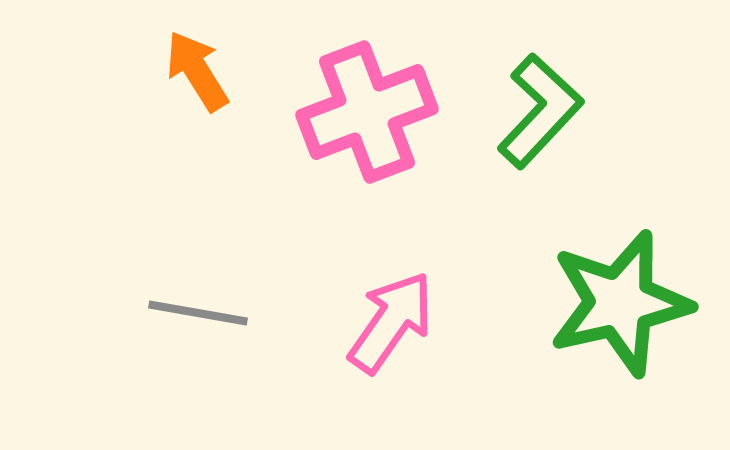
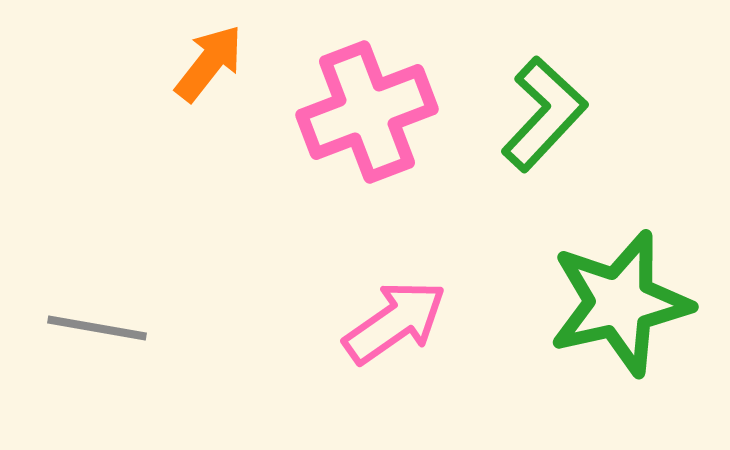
orange arrow: moved 12 px right, 8 px up; rotated 70 degrees clockwise
green L-shape: moved 4 px right, 3 px down
gray line: moved 101 px left, 15 px down
pink arrow: moved 4 px right; rotated 20 degrees clockwise
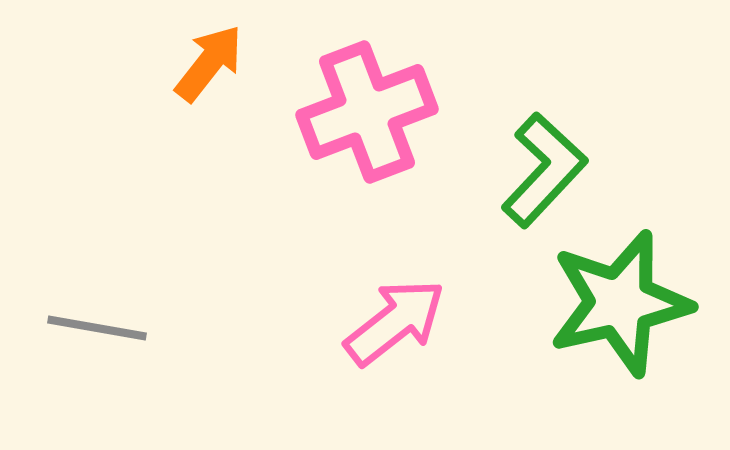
green L-shape: moved 56 px down
pink arrow: rotated 3 degrees counterclockwise
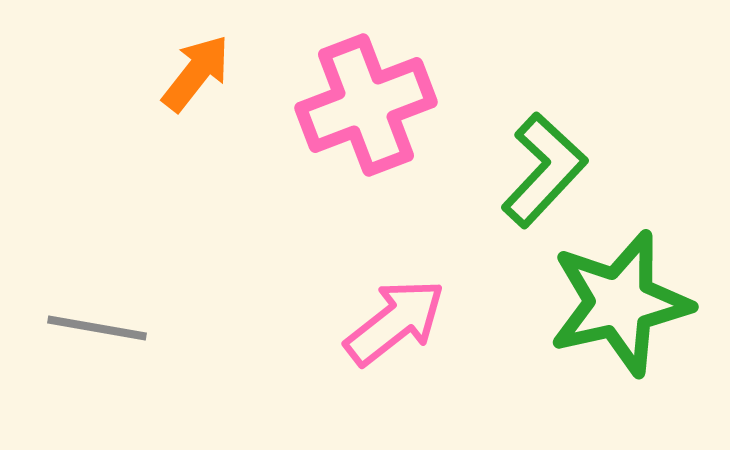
orange arrow: moved 13 px left, 10 px down
pink cross: moved 1 px left, 7 px up
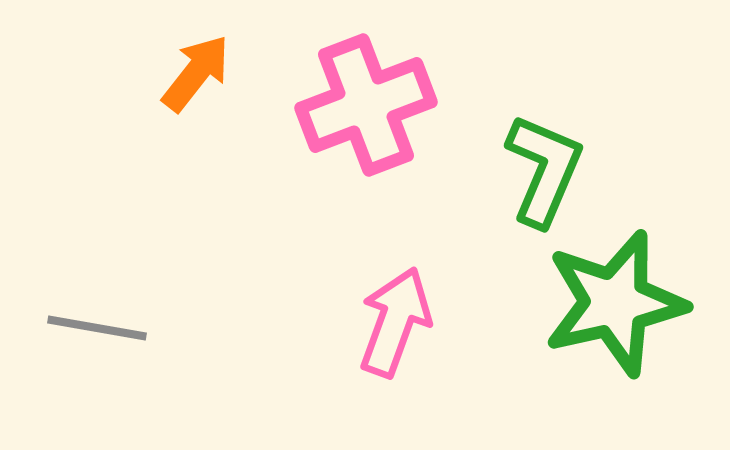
green L-shape: rotated 20 degrees counterclockwise
green star: moved 5 px left
pink arrow: rotated 32 degrees counterclockwise
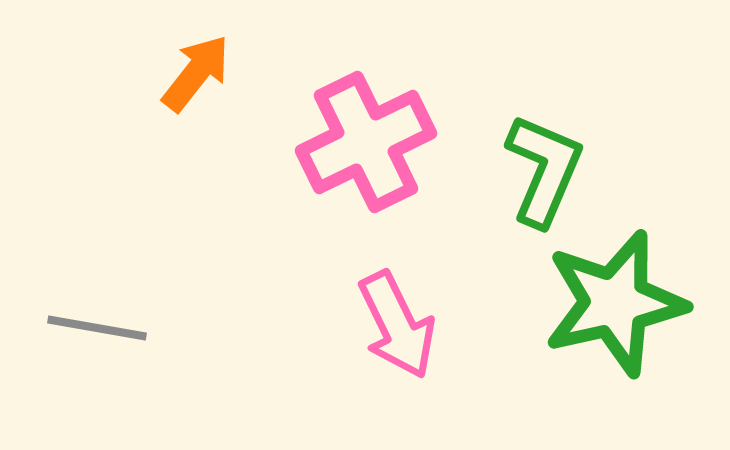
pink cross: moved 37 px down; rotated 5 degrees counterclockwise
pink arrow: moved 2 px right, 3 px down; rotated 134 degrees clockwise
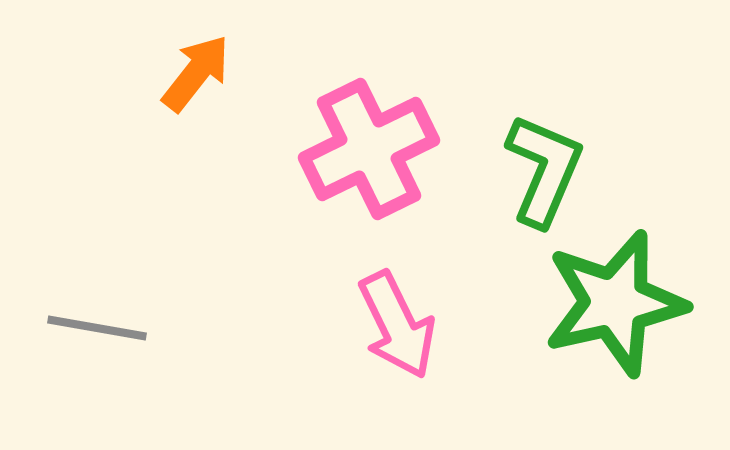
pink cross: moved 3 px right, 7 px down
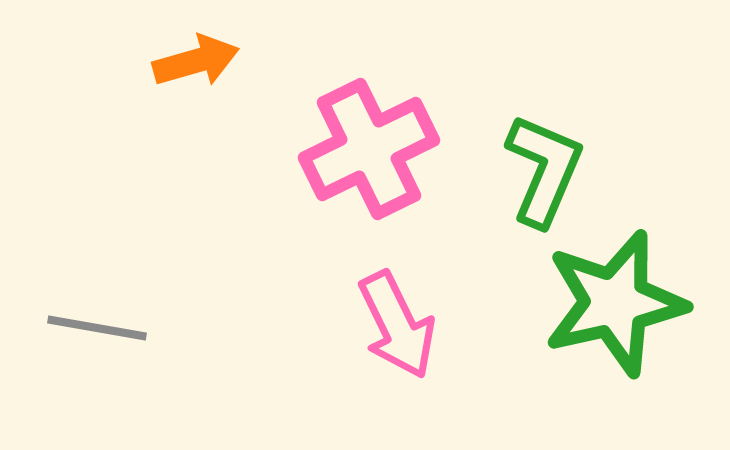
orange arrow: moved 12 px up; rotated 36 degrees clockwise
